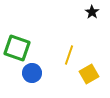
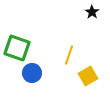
yellow square: moved 1 px left, 2 px down
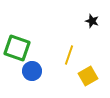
black star: moved 9 px down; rotated 16 degrees counterclockwise
blue circle: moved 2 px up
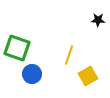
black star: moved 6 px right, 1 px up; rotated 16 degrees counterclockwise
blue circle: moved 3 px down
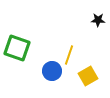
blue circle: moved 20 px right, 3 px up
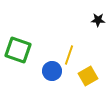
green square: moved 1 px right, 2 px down
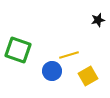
black star: rotated 16 degrees counterclockwise
yellow line: rotated 54 degrees clockwise
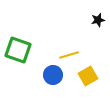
blue circle: moved 1 px right, 4 px down
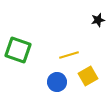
blue circle: moved 4 px right, 7 px down
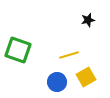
black star: moved 10 px left
yellow square: moved 2 px left, 1 px down
